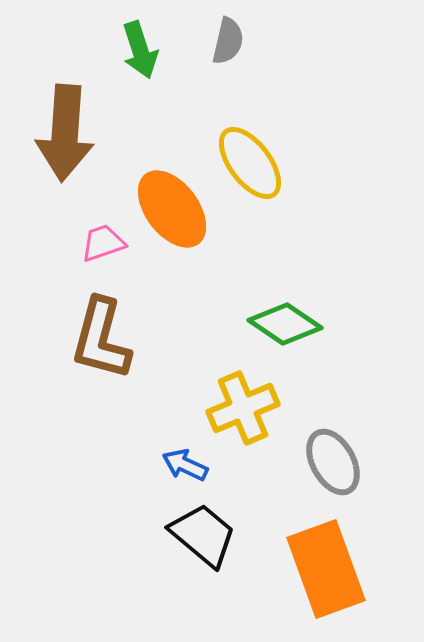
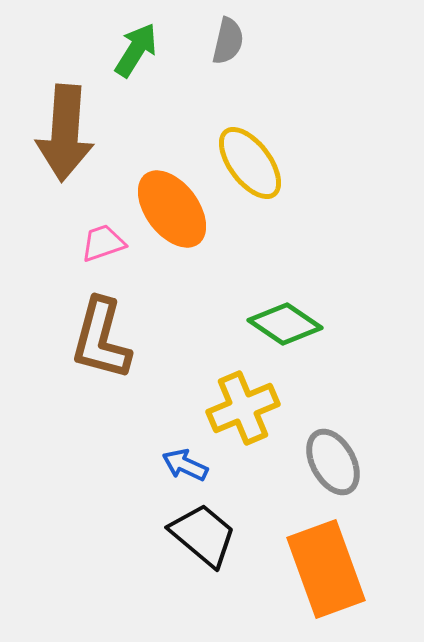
green arrow: moved 4 px left; rotated 130 degrees counterclockwise
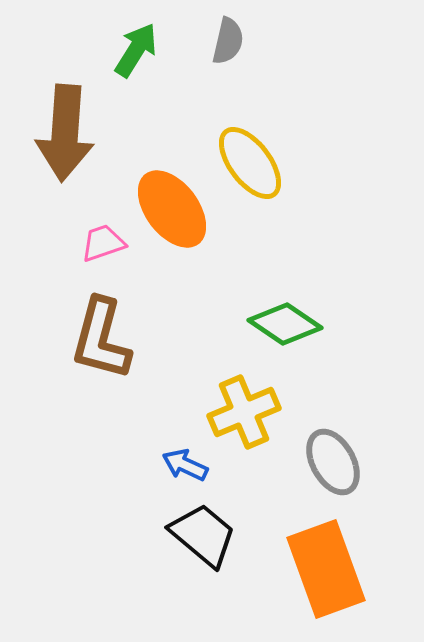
yellow cross: moved 1 px right, 4 px down
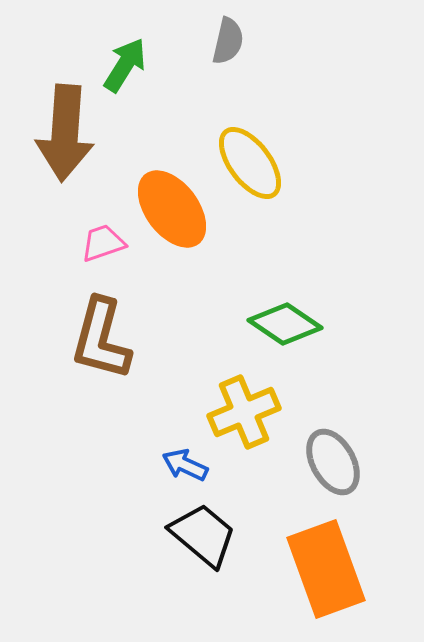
green arrow: moved 11 px left, 15 px down
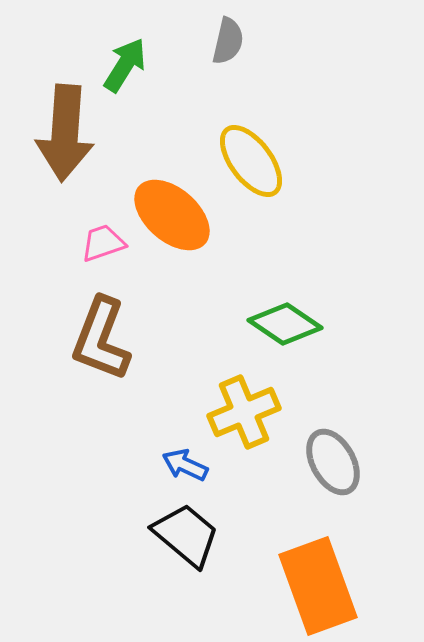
yellow ellipse: moved 1 px right, 2 px up
orange ellipse: moved 6 px down; rotated 12 degrees counterclockwise
brown L-shape: rotated 6 degrees clockwise
black trapezoid: moved 17 px left
orange rectangle: moved 8 px left, 17 px down
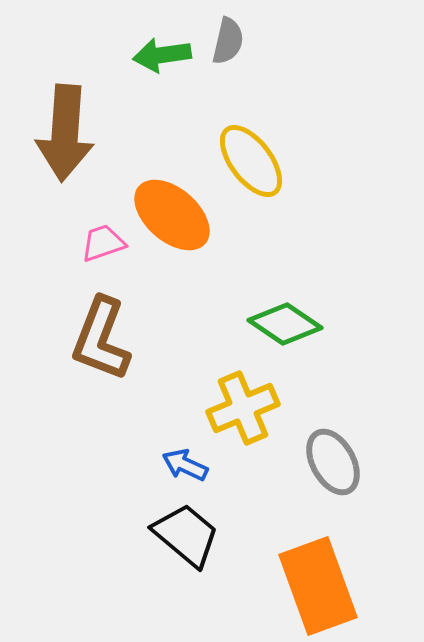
green arrow: moved 37 px right, 10 px up; rotated 130 degrees counterclockwise
yellow cross: moved 1 px left, 4 px up
